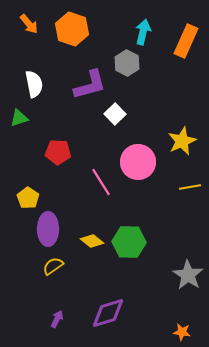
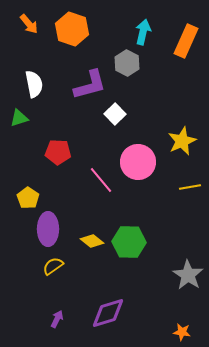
pink line: moved 2 px up; rotated 8 degrees counterclockwise
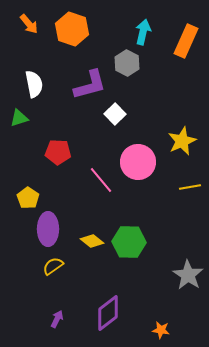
purple diamond: rotated 21 degrees counterclockwise
orange star: moved 21 px left, 2 px up
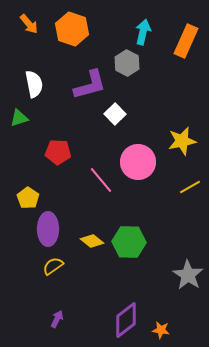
yellow star: rotated 12 degrees clockwise
yellow line: rotated 20 degrees counterclockwise
purple diamond: moved 18 px right, 7 px down
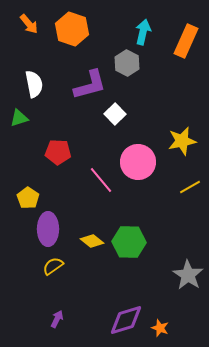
purple diamond: rotated 21 degrees clockwise
orange star: moved 1 px left, 2 px up; rotated 12 degrees clockwise
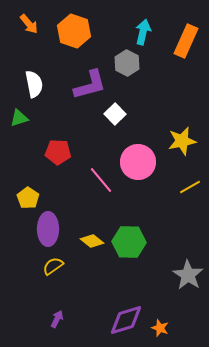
orange hexagon: moved 2 px right, 2 px down
